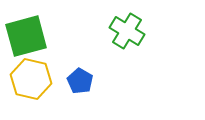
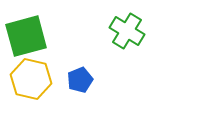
blue pentagon: moved 1 px up; rotated 20 degrees clockwise
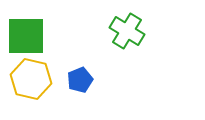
green square: rotated 15 degrees clockwise
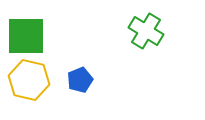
green cross: moved 19 px right
yellow hexagon: moved 2 px left, 1 px down
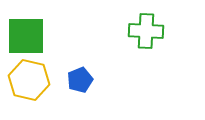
green cross: rotated 28 degrees counterclockwise
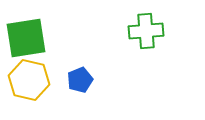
green cross: rotated 8 degrees counterclockwise
green square: moved 2 px down; rotated 9 degrees counterclockwise
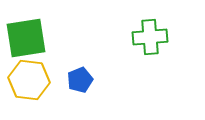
green cross: moved 4 px right, 6 px down
yellow hexagon: rotated 6 degrees counterclockwise
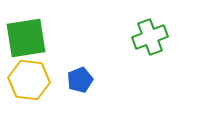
green cross: rotated 16 degrees counterclockwise
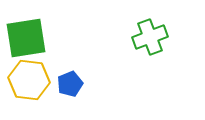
blue pentagon: moved 10 px left, 4 px down
